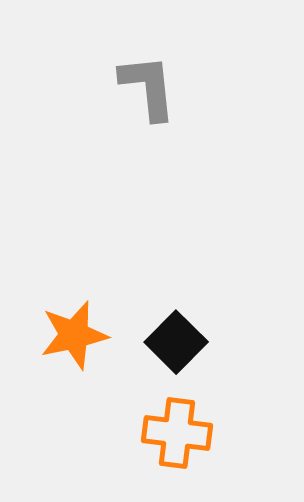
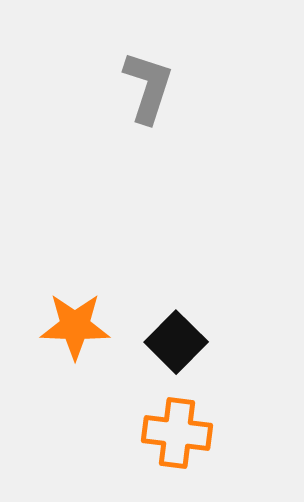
gray L-shape: rotated 24 degrees clockwise
orange star: moved 1 px right, 9 px up; rotated 14 degrees clockwise
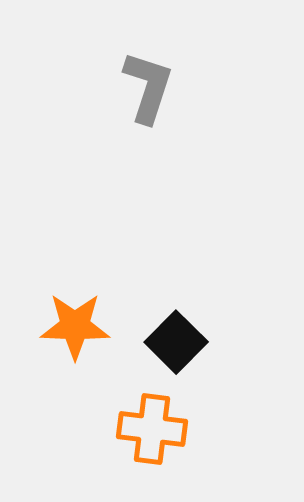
orange cross: moved 25 px left, 4 px up
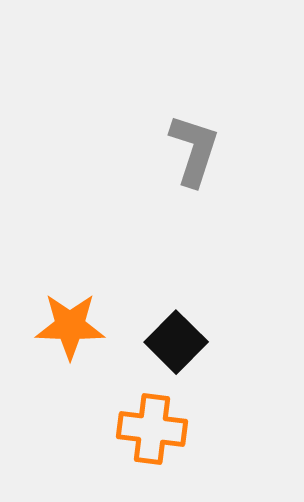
gray L-shape: moved 46 px right, 63 px down
orange star: moved 5 px left
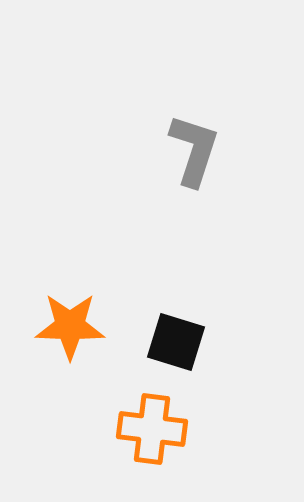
black square: rotated 28 degrees counterclockwise
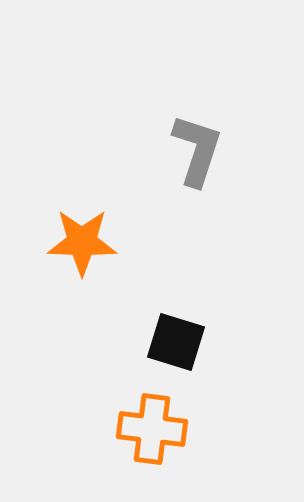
gray L-shape: moved 3 px right
orange star: moved 12 px right, 84 px up
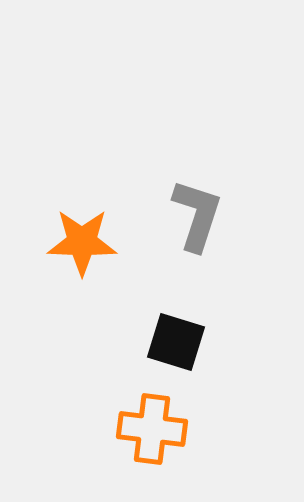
gray L-shape: moved 65 px down
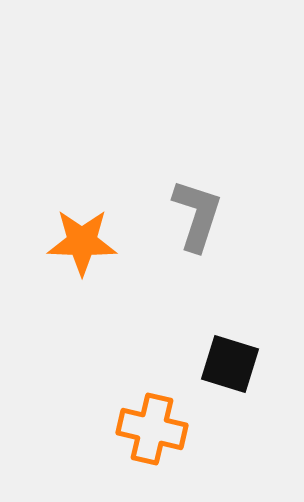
black square: moved 54 px right, 22 px down
orange cross: rotated 6 degrees clockwise
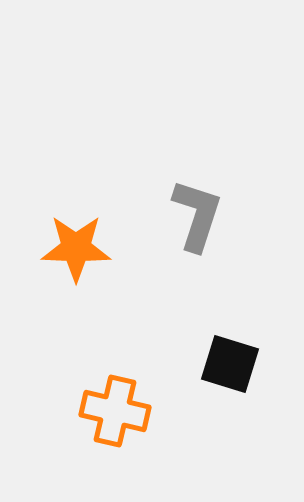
orange star: moved 6 px left, 6 px down
orange cross: moved 37 px left, 18 px up
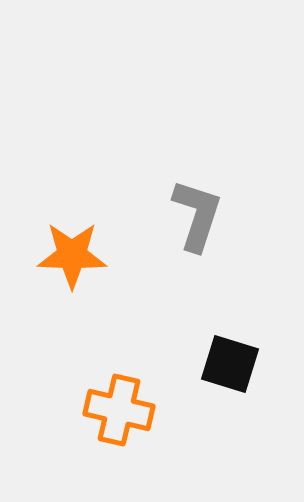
orange star: moved 4 px left, 7 px down
orange cross: moved 4 px right, 1 px up
